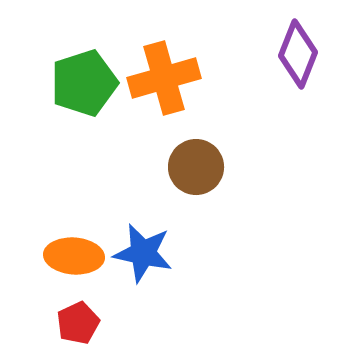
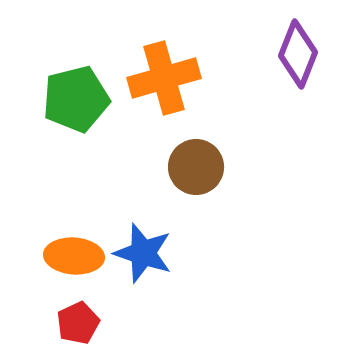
green pentagon: moved 8 px left, 16 px down; rotated 4 degrees clockwise
blue star: rotated 6 degrees clockwise
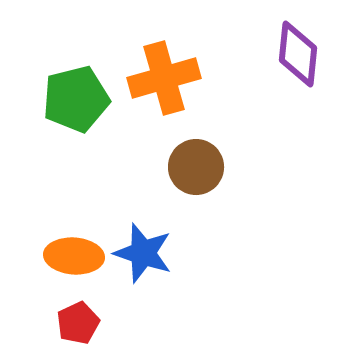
purple diamond: rotated 16 degrees counterclockwise
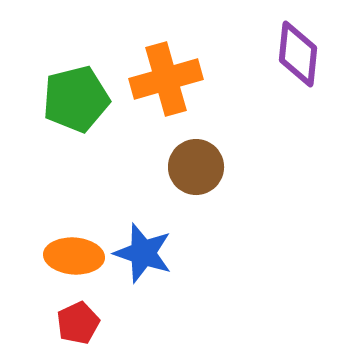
orange cross: moved 2 px right, 1 px down
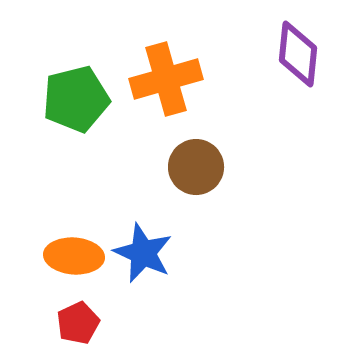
blue star: rotated 6 degrees clockwise
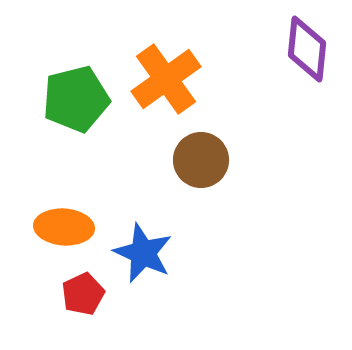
purple diamond: moved 9 px right, 5 px up
orange cross: rotated 20 degrees counterclockwise
brown circle: moved 5 px right, 7 px up
orange ellipse: moved 10 px left, 29 px up
red pentagon: moved 5 px right, 29 px up
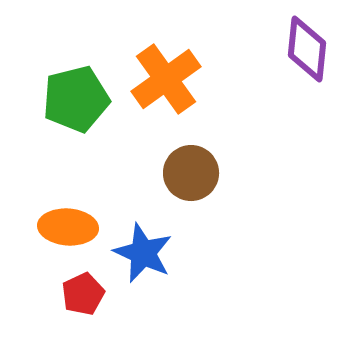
brown circle: moved 10 px left, 13 px down
orange ellipse: moved 4 px right
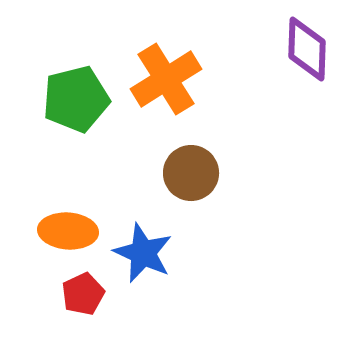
purple diamond: rotated 4 degrees counterclockwise
orange cross: rotated 4 degrees clockwise
orange ellipse: moved 4 px down
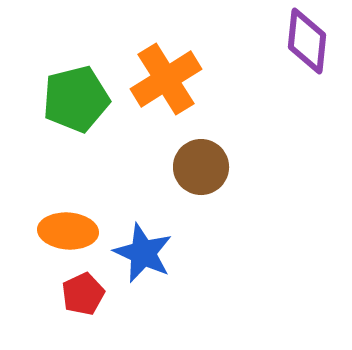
purple diamond: moved 8 px up; rotated 4 degrees clockwise
brown circle: moved 10 px right, 6 px up
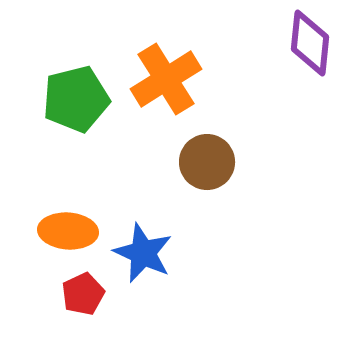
purple diamond: moved 3 px right, 2 px down
brown circle: moved 6 px right, 5 px up
